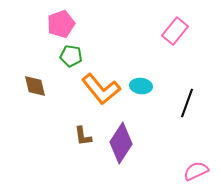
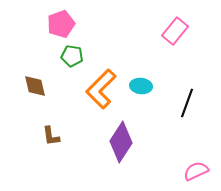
green pentagon: moved 1 px right
orange L-shape: rotated 84 degrees clockwise
brown L-shape: moved 32 px left
purple diamond: moved 1 px up
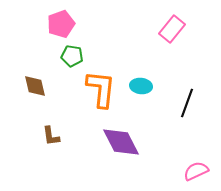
pink rectangle: moved 3 px left, 2 px up
orange L-shape: rotated 141 degrees clockwise
purple diamond: rotated 60 degrees counterclockwise
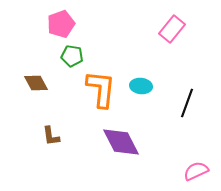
brown diamond: moved 1 px right, 3 px up; rotated 15 degrees counterclockwise
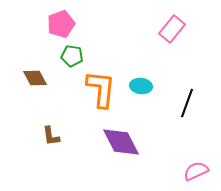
brown diamond: moved 1 px left, 5 px up
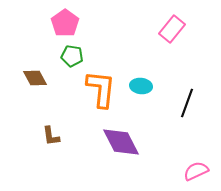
pink pentagon: moved 4 px right, 1 px up; rotated 16 degrees counterclockwise
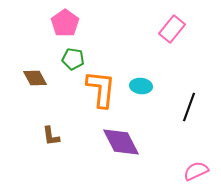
green pentagon: moved 1 px right, 3 px down
black line: moved 2 px right, 4 px down
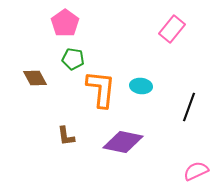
brown L-shape: moved 15 px right
purple diamond: moved 2 px right; rotated 51 degrees counterclockwise
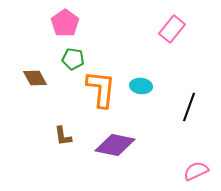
brown L-shape: moved 3 px left
purple diamond: moved 8 px left, 3 px down
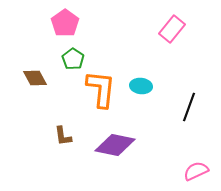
green pentagon: rotated 25 degrees clockwise
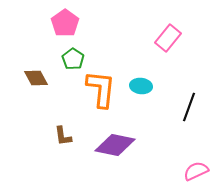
pink rectangle: moved 4 px left, 9 px down
brown diamond: moved 1 px right
